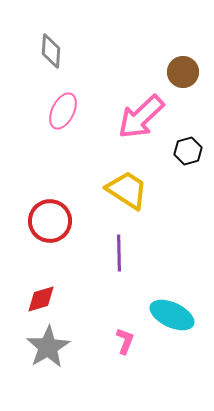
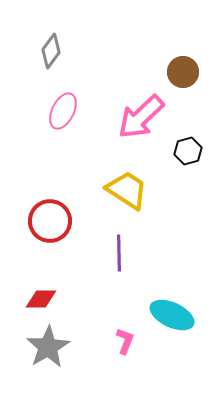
gray diamond: rotated 32 degrees clockwise
red diamond: rotated 16 degrees clockwise
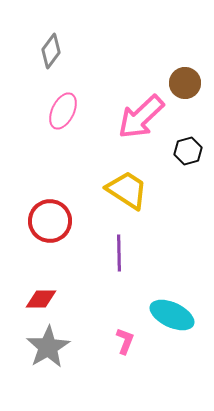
brown circle: moved 2 px right, 11 px down
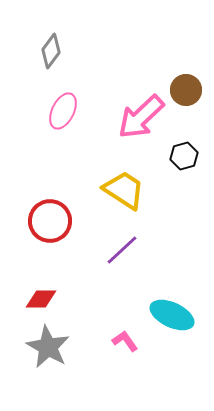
brown circle: moved 1 px right, 7 px down
black hexagon: moved 4 px left, 5 px down
yellow trapezoid: moved 3 px left
purple line: moved 3 px right, 3 px up; rotated 48 degrees clockwise
pink L-shape: rotated 56 degrees counterclockwise
gray star: rotated 12 degrees counterclockwise
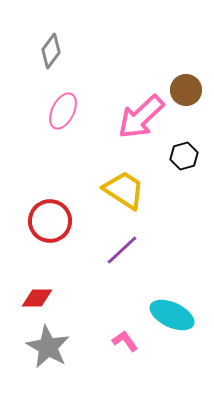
red diamond: moved 4 px left, 1 px up
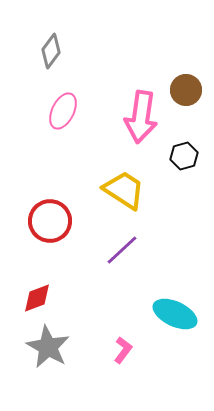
pink arrow: rotated 39 degrees counterclockwise
red diamond: rotated 20 degrees counterclockwise
cyan ellipse: moved 3 px right, 1 px up
pink L-shape: moved 2 px left, 9 px down; rotated 72 degrees clockwise
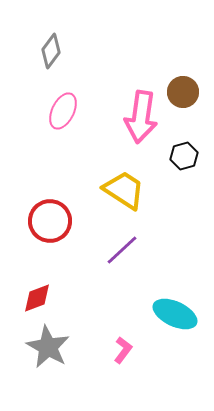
brown circle: moved 3 px left, 2 px down
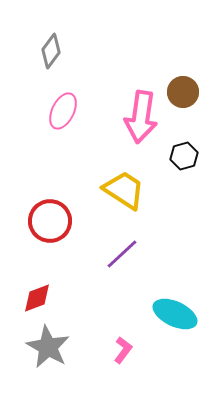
purple line: moved 4 px down
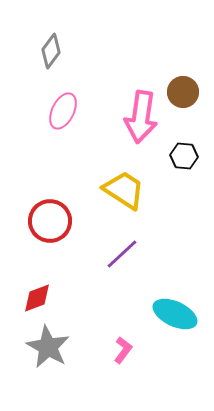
black hexagon: rotated 20 degrees clockwise
